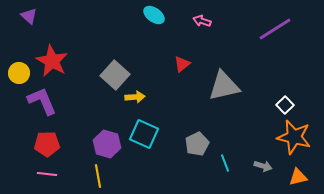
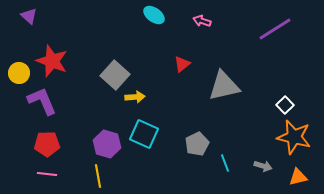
red star: rotated 8 degrees counterclockwise
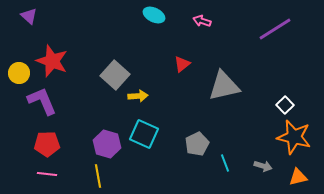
cyan ellipse: rotated 10 degrees counterclockwise
yellow arrow: moved 3 px right, 1 px up
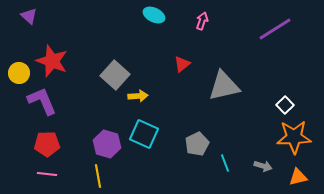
pink arrow: rotated 90 degrees clockwise
orange star: rotated 16 degrees counterclockwise
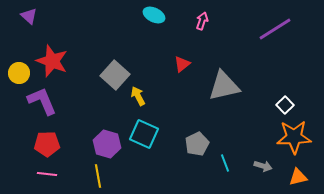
yellow arrow: rotated 114 degrees counterclockwise
